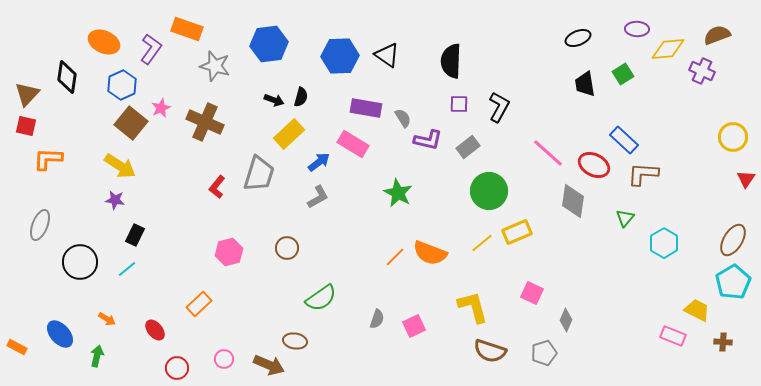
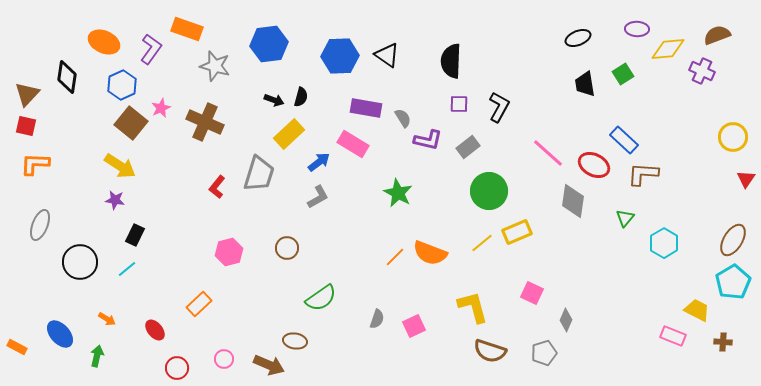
orange L-shape at (48, 159): moved 13 px left, 5 px down
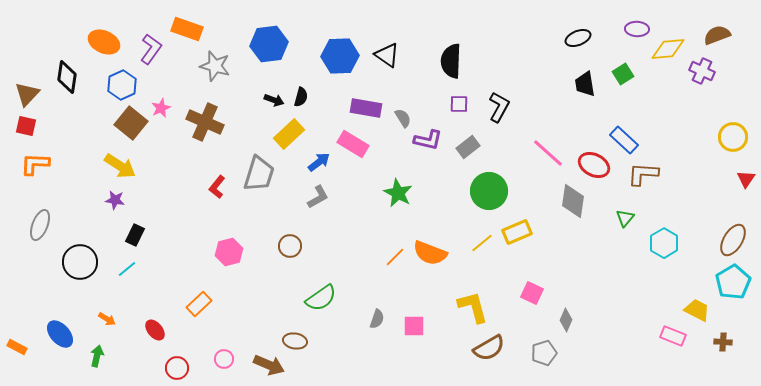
brown circle at (287, 248): moved 3 px right, 2 px up
pink square at (414, 326): rotated 25 degrees clockwise
brown semicircle at (490, 351): moved 1 px left, 3 px up; rotated 48 degrees counterclockwise
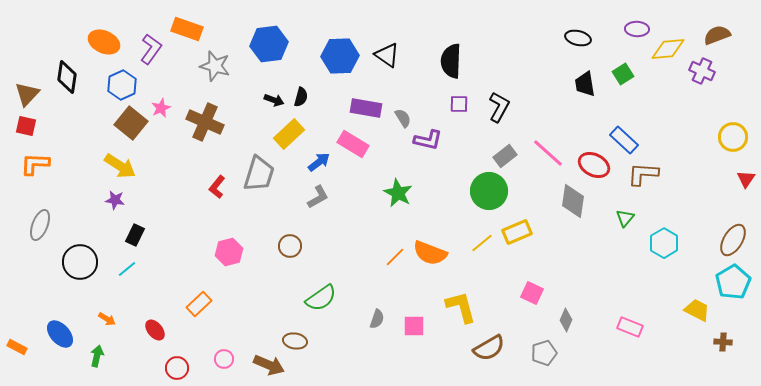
black ellipse at (578, 38): rotated 35 degrees clockwise
gray rectangle at (468, 147): moved 37 px right, 9 px down
yellow L-shape at (473, 307): moved 12 px left
pink rectangle at (673, 336): moved 43 px left, 9 px up
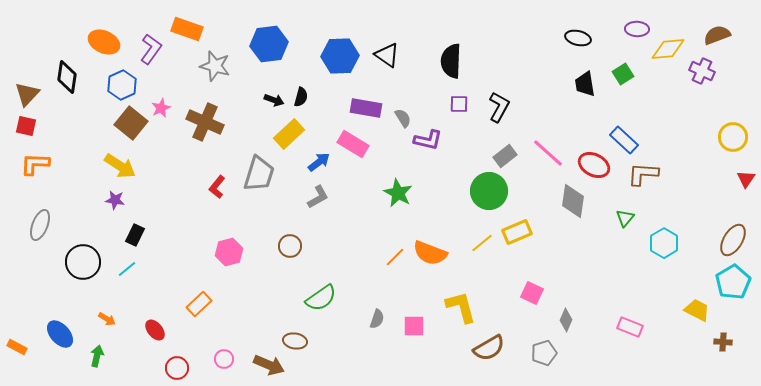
black circle at (80, 262): moved 3 px right
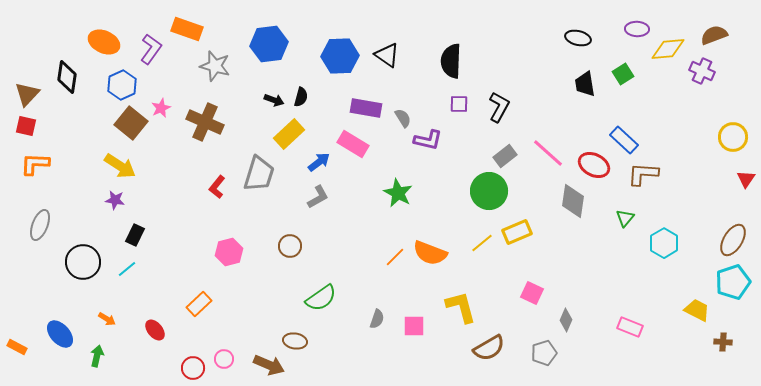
brown semicircle at (717, 35): moved 3 px left
cyan pentagon at (733, 282): rotated 12 degrees clockwise
red circle at (177, 368): moved 16 px right
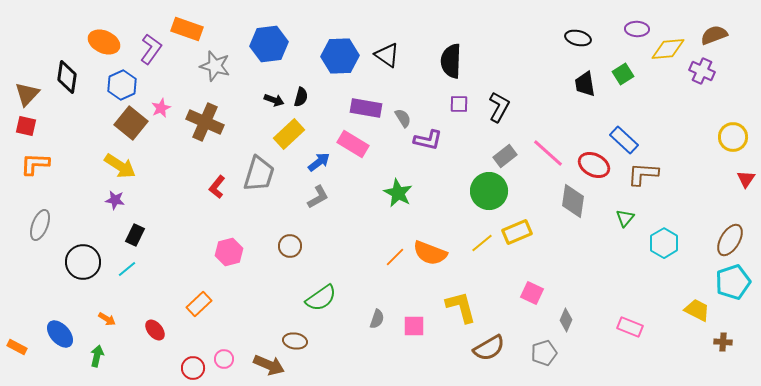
brown ellipse at (733, 240): moved 3 px left
